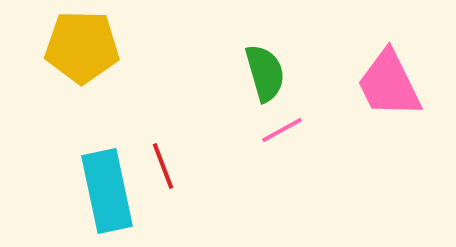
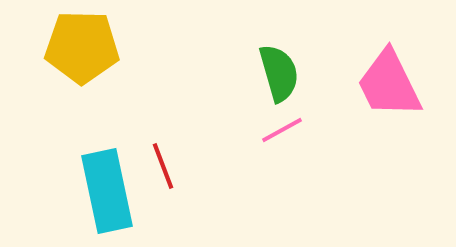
green semicircle: moved 14 px right
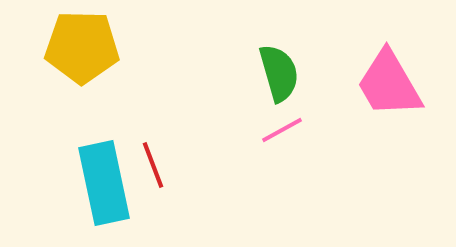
pink trapezoid: rotated 4 degrees counterclockwise
red line: moved 10 px left, 1 px up
cyan rectangle: moved 3 px left, 8 px up
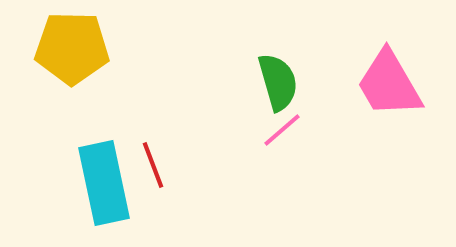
yellow pentagon: moved 10 px left, 1 px down
green semicircle: moved 1 px left, 9 px down
pink line: rotated 12 degrees counterclockwise
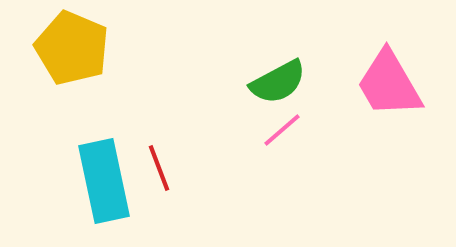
yellow pentagon: rotated 22 degrees clockwise
green semicircle: rotated 78 degrees clockwise
red line: moved 6 px right, 3 px down
cyan rectangle: moved 2 px up
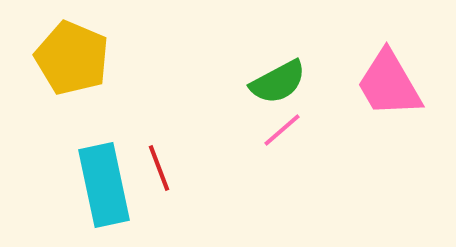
yellow pentagon: moved 10 px down
cyan rectangle: moved 4 px down
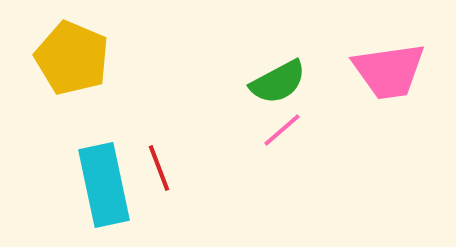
pink trapezoid: moved 13 px up; rotated 68 degrees counterclockwise
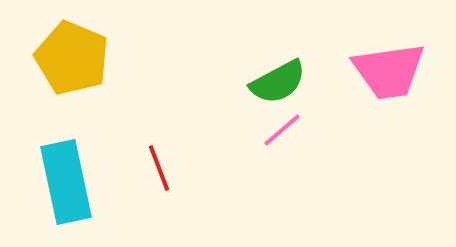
cyan rectangle: moved 38 px left, 3 px up
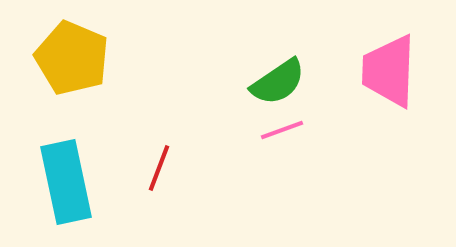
pink trapezoid: rotated 100 degrees clockwise
green semicircle: rotated 6 degrees counterclockwise
pink line: rotated 21 degrees clockwise
red line: rotated 42 degrees clockwise
